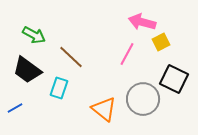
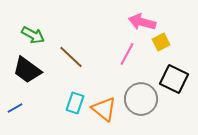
green arrow: moved 1 px left
cyan rectangle: moved 16 px right, 15 px down
gray circle: moved 2 px left
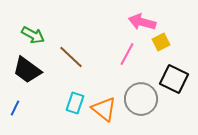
blue line: rotated 35 degrees counterclockwise
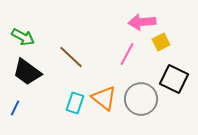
pink arrow: rotated 20 degrees counterclockwise
green arrow: moved 10 px left, 2 px down
black trapezoid: moved 2 px down
orange triangle: moved 11 px up
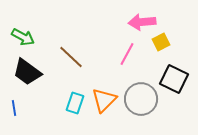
orange triangle: moved 2 px down; rotated 36 degrees clockwise
blue line: moved 1 px left; rotated 35 degrees counterclockwise
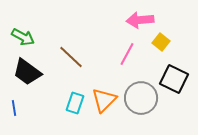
pink arrow: moved 2 px left, 2 px up
yellow square: rotated 24 degrees counterclockwise
gray circle: moved 1 px up
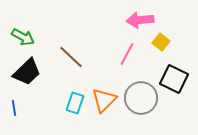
black trapezoid: rotated 80 degrees counterclockwise
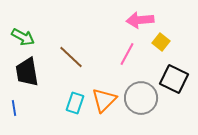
black trapezoid: rotated 124 degrees clockwise
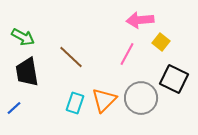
blue line: rotated 56 degrees clockwise
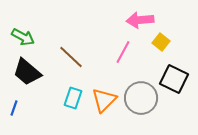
pink line: moved 4 px left, 2 px up
black trapezoid: rotated 40 degrees counterclockwise
cyan rectangle: moved 2 px left, 5 px up
blue line: rotated 28 degrees counterclockwise
